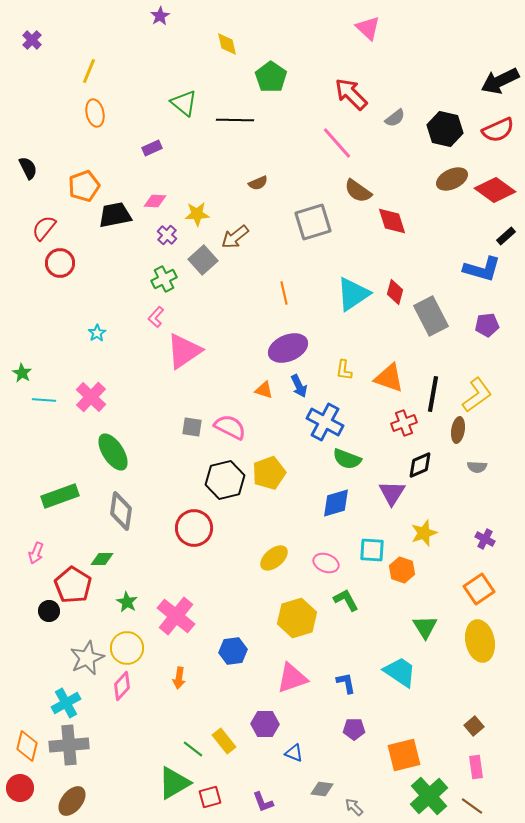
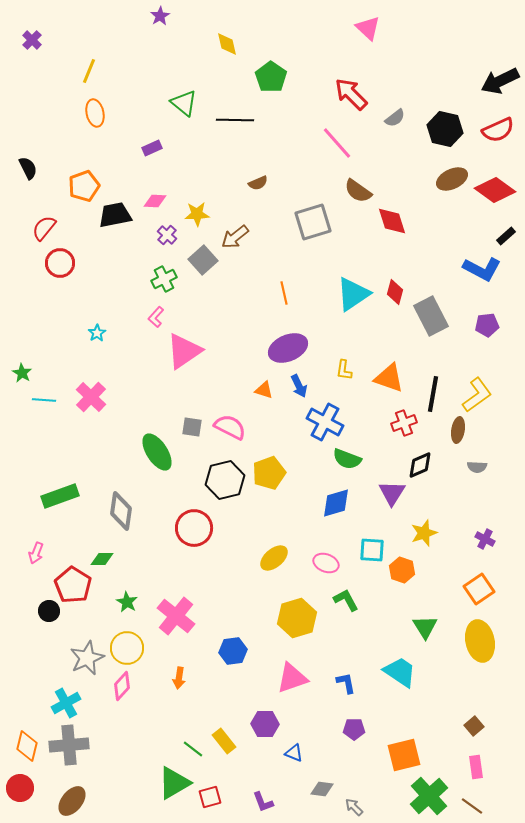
blue L-shape at (482, 269): rotated 12 degrees clockwise
green ellipse at (113, 452): moved 44 px right
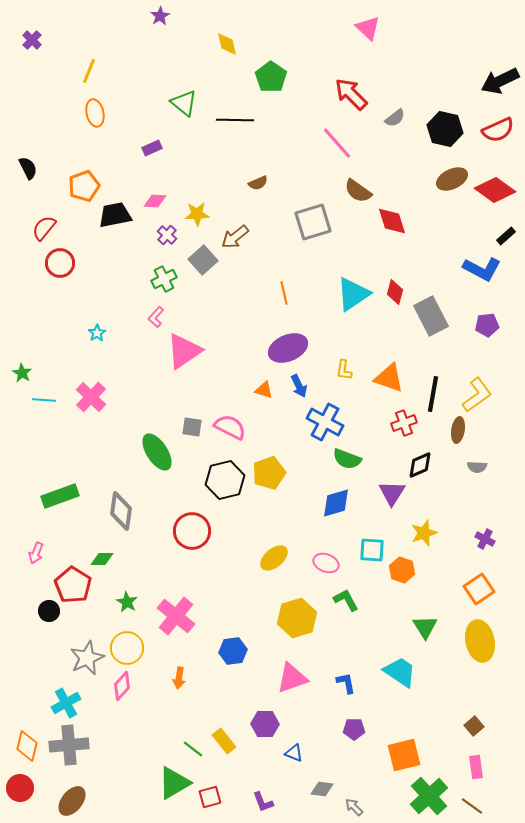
red circle at (194, 528): moved 2 px left, 3 px down
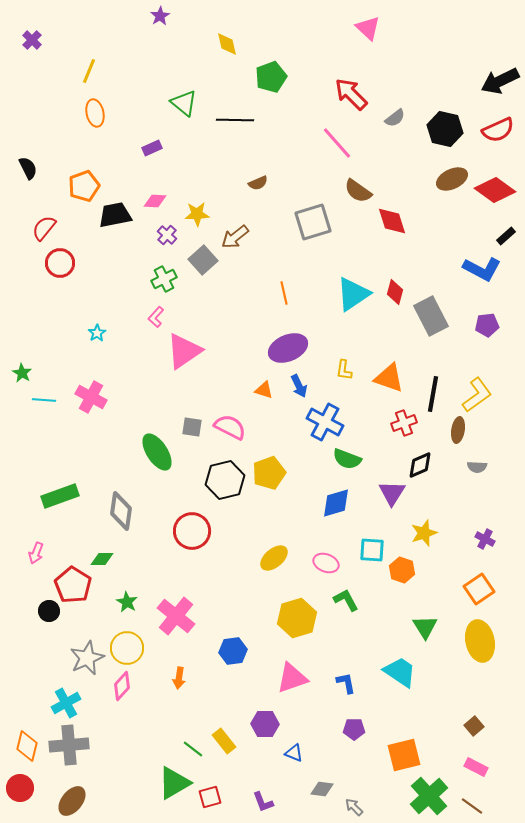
green pentagon at (271, 77): rotated 16 degrees clockwise
pink cross at (91, 397): rotated 16 degrees counterclockwise
pink rectangle at (476, 767): rotated 55 degrees counterclockwise
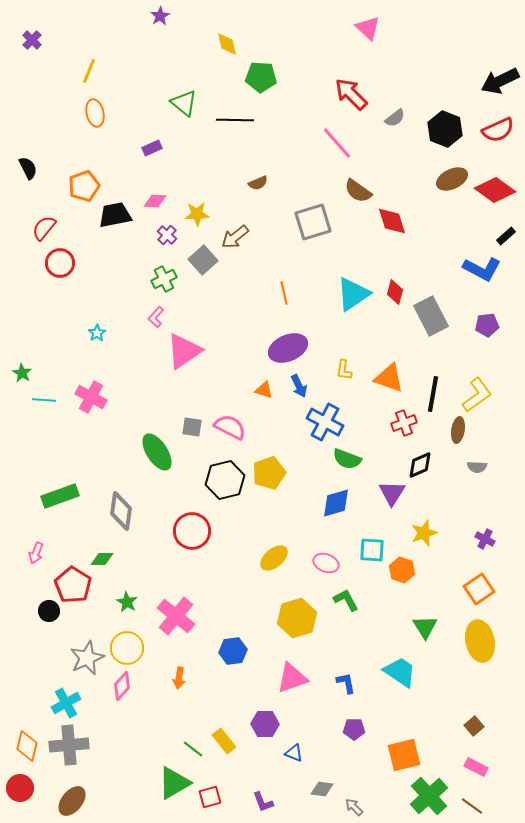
green pentagon at (271, 77): moved 10 px left; rotated 24 degrees clockwise
black hexagon at (445, 129): rotated 8 degrees clockwise
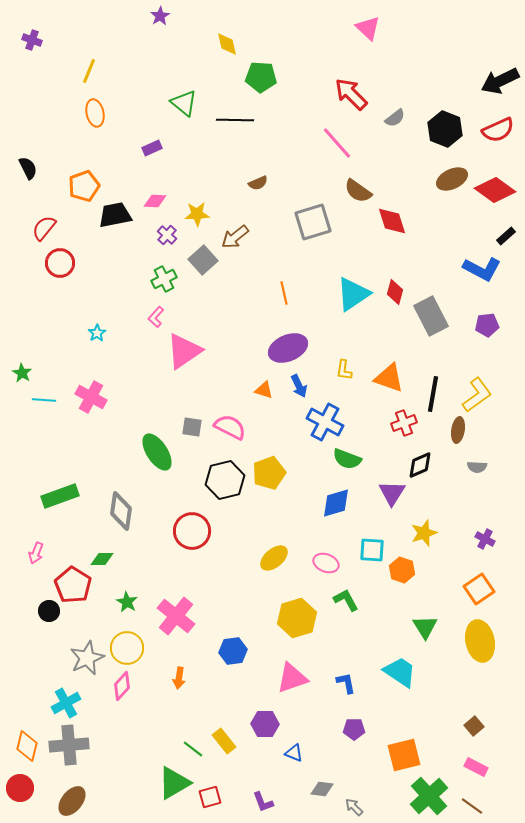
purple cross at (32, 40): rotated 24 degrees counterclockwise
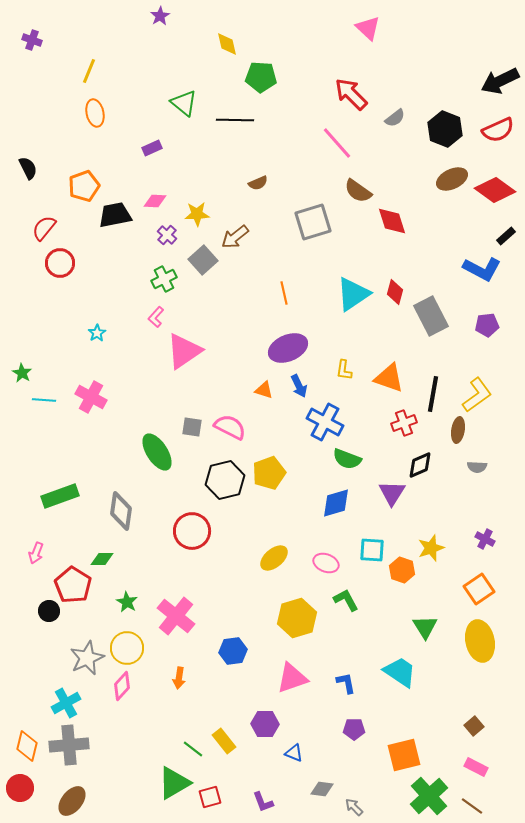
yellow star at (424, 533): moved 7 px right, 15 px down
